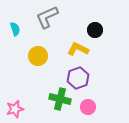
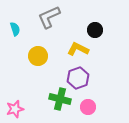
gray L-shape: moved 2 px right
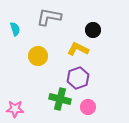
gray L-shape: rotated 35 degrees clockwise
black circle: moved 2 px left
pink star: rotated 18 degrees clockwise
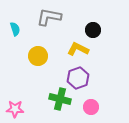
pink circle: moved 3 px right
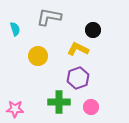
green cross: moved 1 px left, 3 px down; rotated 15 degrees counterclockwise
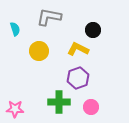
yellow circle: moved 1 px right, 5 px up
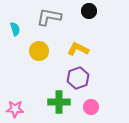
black circle: moved 4 px left, 19 px up
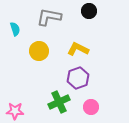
green cross: rotated 25 degrees counterclockwise
pink star: moved 2 px down
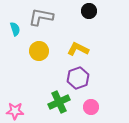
gray L-shape: moved 8 px left
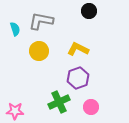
gray L-shape: moved 4 px down
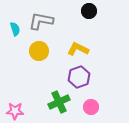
purple hexagon: moved 1 px right, 1 px up
